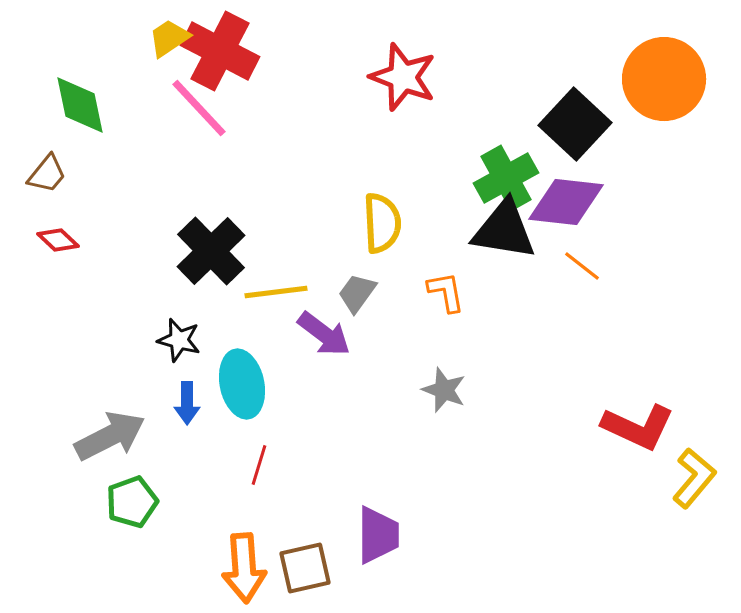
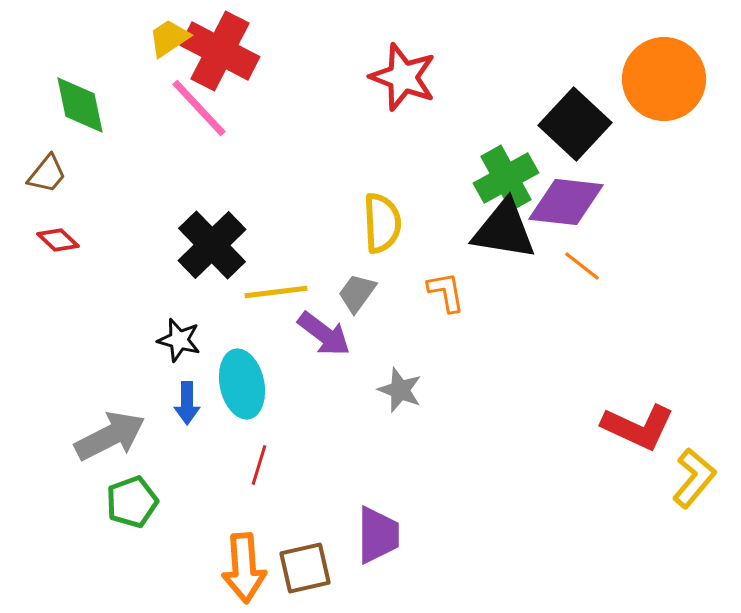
black cross: moved 1 px right, 6 px up
gray star: moved 44 px left
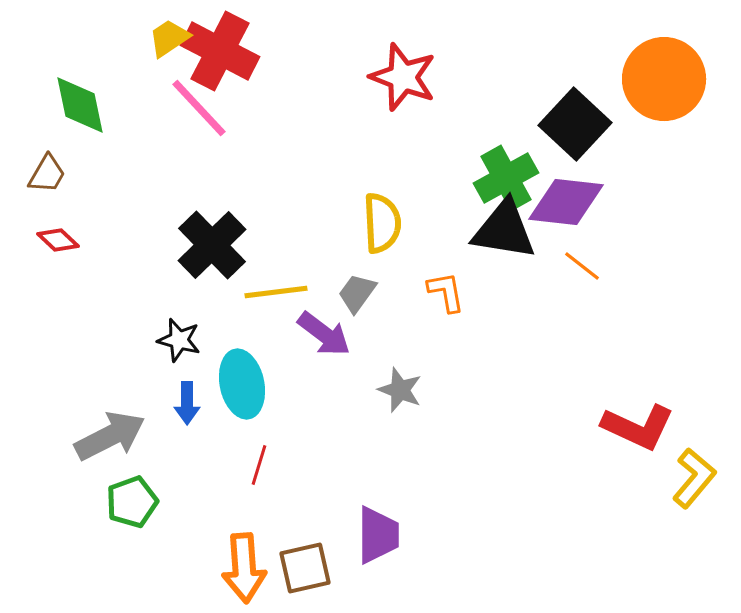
brown trapezoid: rotated 9 degrees counterclockwise
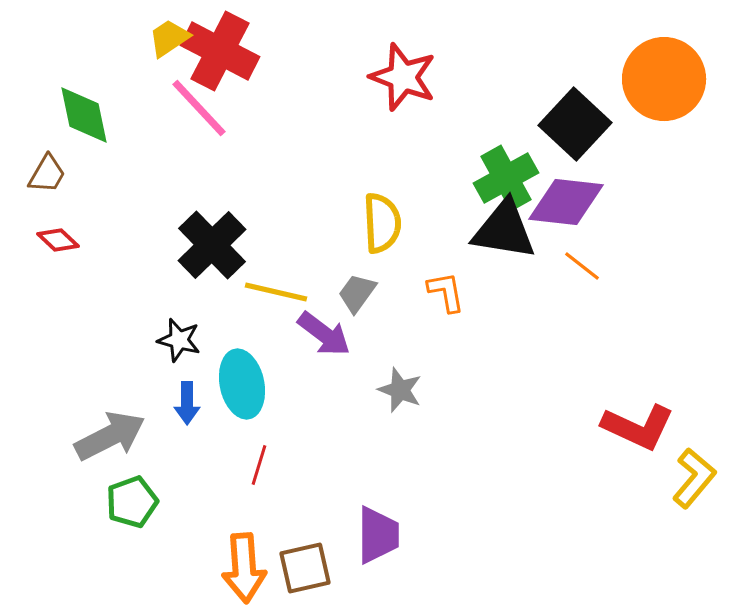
green diamond: moved 4 px right, 10 px down
yellow line: rotated 20 degrees clockwise
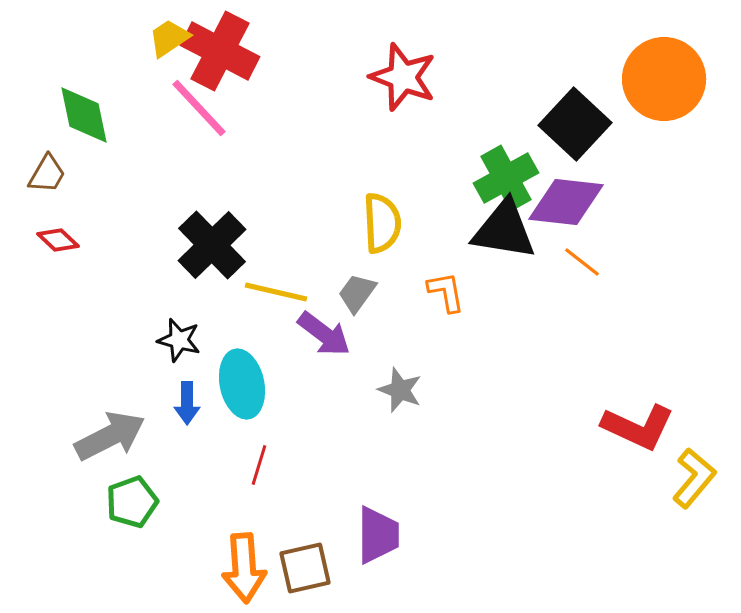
orange line: moved 4 px up
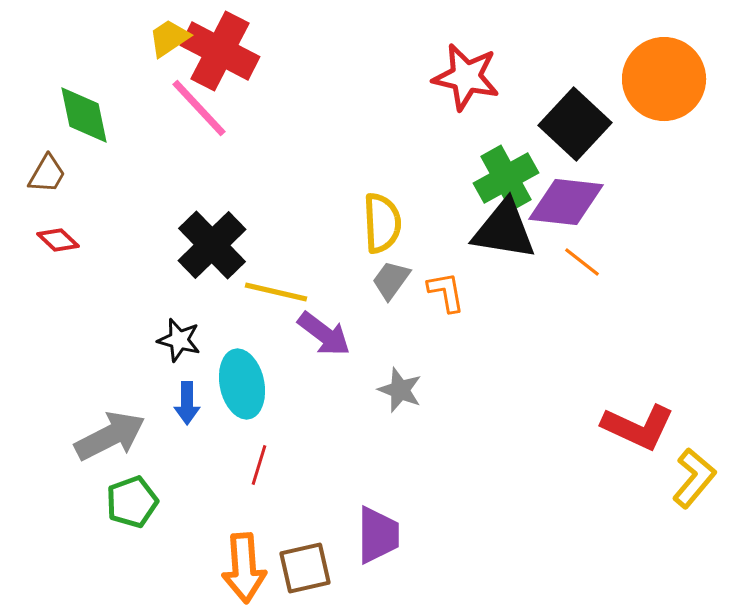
red star: moved 63 px right; rotated 8 degrees counterclockwise
gray trapezoid: moved 34 px right, 13 px up
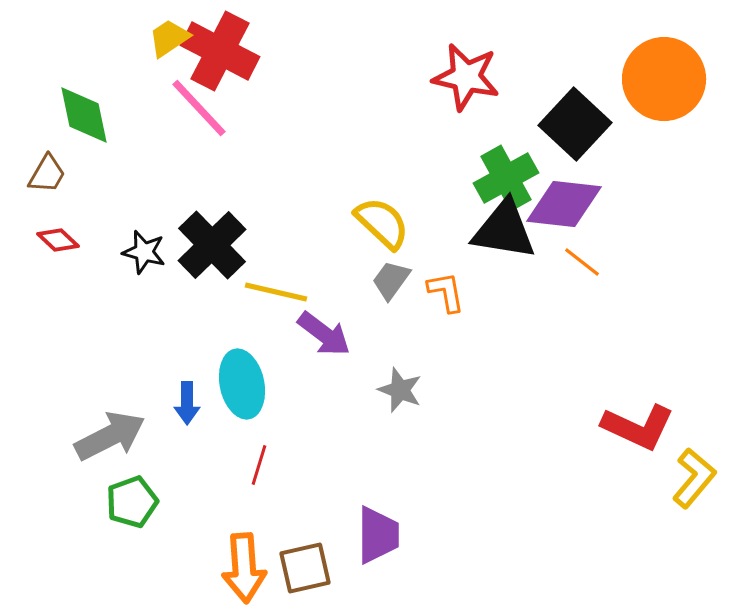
purple diamond: moved 2 px left, 2 px down
yellow semicircle: rotated 44 degrees counterclockwise
black star: moved 35 px left, 88 px up
